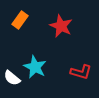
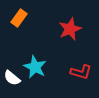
orange rectangle: moved 1 px left, 2 px up
red star: moved 9 px right, 3 px down; rotated 25 degrees clockwise
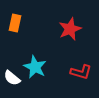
orange rectangle: moved 4 px left, 5 px down; rotated 24 degrees counterclockwise
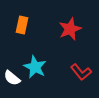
orange rectangle: moved 7 px right, 2 px down
red L-shape: rotated 35 degrees clockwise
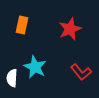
white semicircle: rotated 54 degrees clockwise
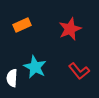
orange rectangle: rotated 54 degrees clockwise
red L-shape: moved 2 px left, 1 px up
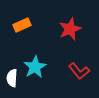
cyan star: rotated 15 degrees clockwise
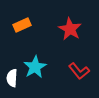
red star: rotated 20 degrees counterclockwise
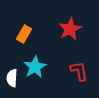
orange rectangle: moved 2 px right, 9 px down; rotated 36 degrees counterclockwise
red star: rotated 15 degrees clockwise
red L-shape: rotated 150 degrees counterclockwise
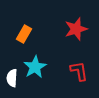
red star: moved 6 px right; rotated 10 degrees clockwise
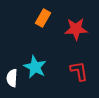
red star: rotated 15 degrees clockwise
orange rectangle: moved 19 px right, 16 px up
cyan star: rotated 15 degrees counterclockwise
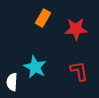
white semicircle: moved 4 px down
